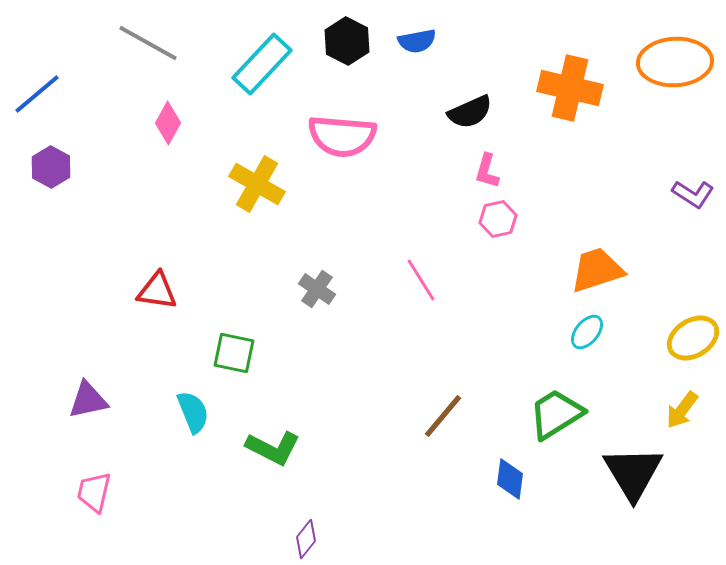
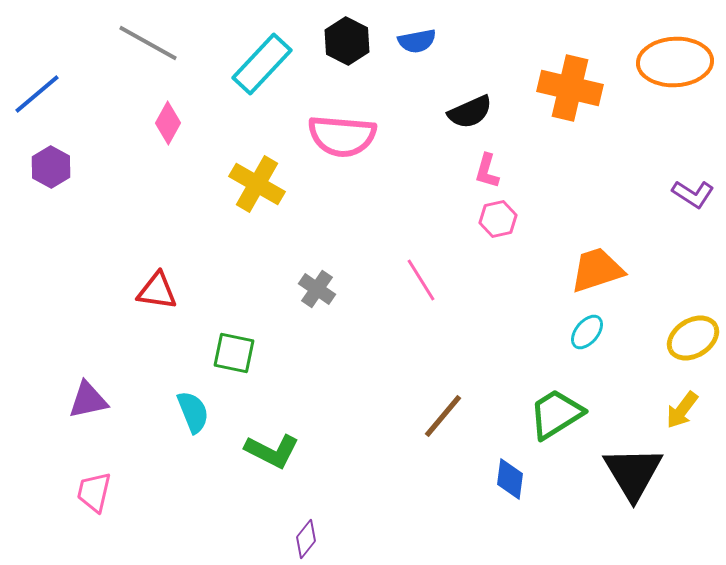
green L-shape: moved 1 px left, 3 px down
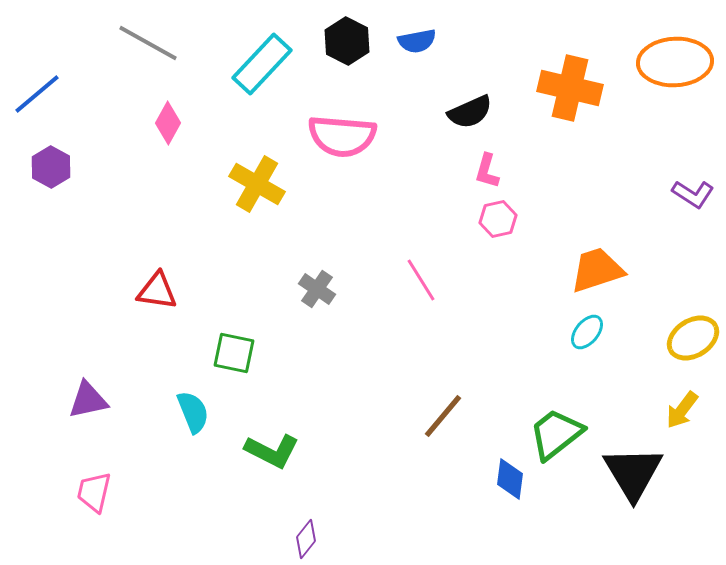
green trapezoid: moved 20 px down; rotated 6 degrees counterclockwise
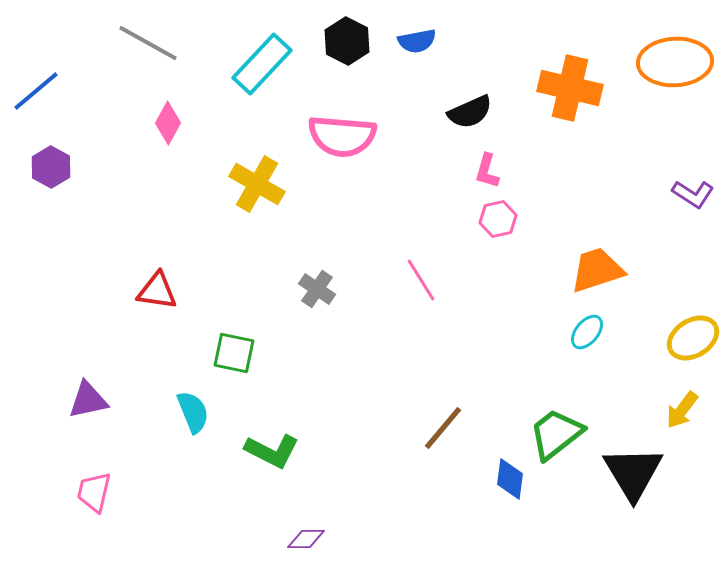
blue line: moved 1 px left, 3 px up
brown line: moved 12 px down
purple diamond: rotated 51 degrees clockwise
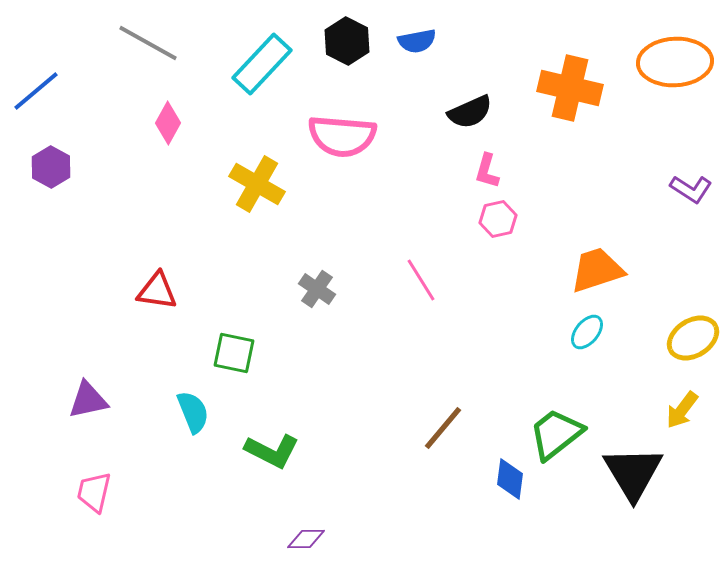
purple L-shape: moved 2 px left, 5 px up
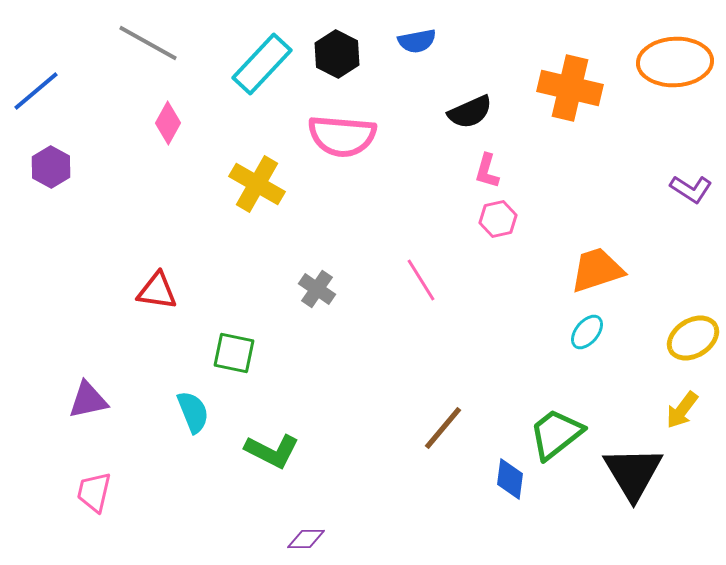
black hexagon: moved 10 px left, 13 px down
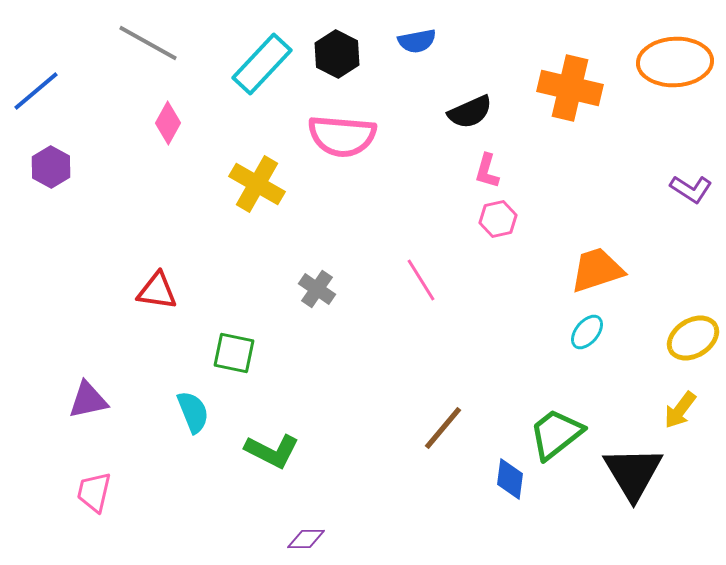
yellow arrow: moved 2 px left
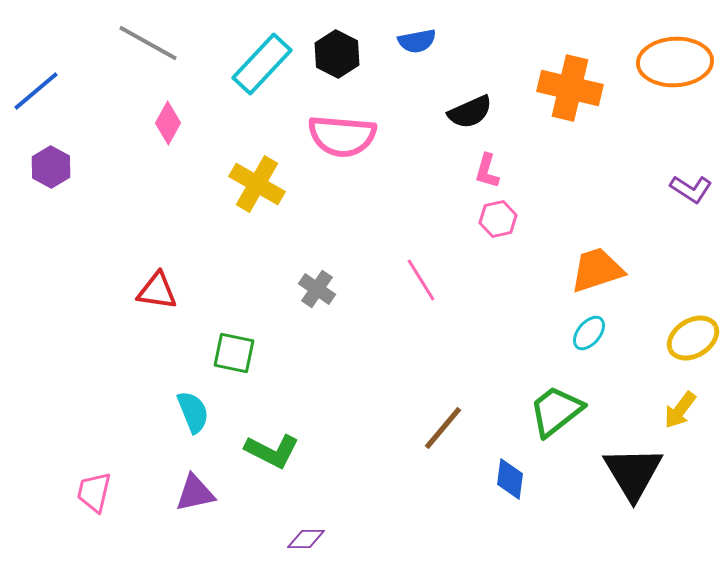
cyan ellipse: moved 2 px right, 1 px down
purple triangle: moved 107 px right, 93 px down
green trapezoid: moved 23 px up
